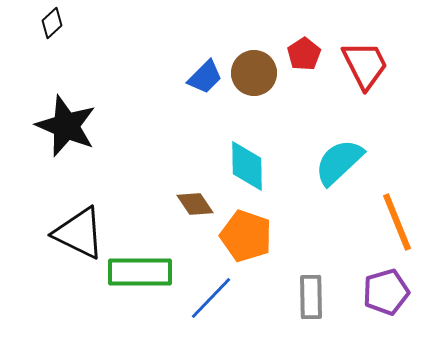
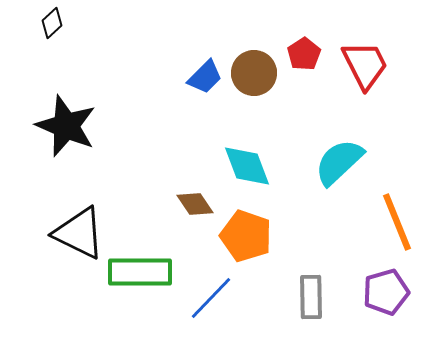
cyan diamond: rotated 20 degrees counterclockwise
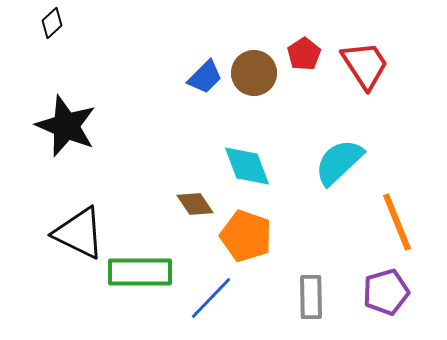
red trapezoid: rotated 6 degrees counterclockwise
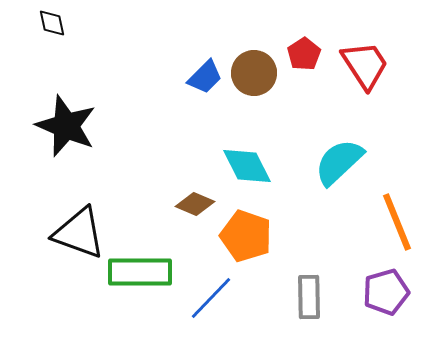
black diamond: rotated 60 degrees counterclockwise
cyan diamond: rotated 6 degrees counterclockwise
brown diamond: rotated 33 degrees counterclockwise
black triangle: rotated 6 degrees counterclockwise
gray rectangle: moved 2 px left
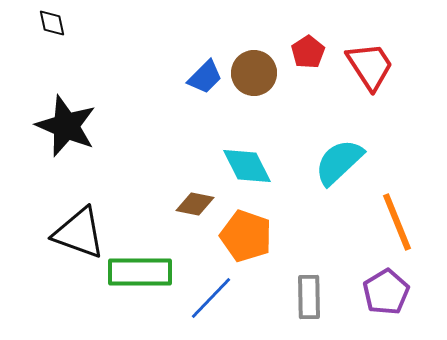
red pentagon: moved 4 px right, 2 px up
red trapezoid: moved 5 px right, 1 px down
brown diamond: rotated 12 degrees counterclockwise
purple pentagon: rotated 15 degrees counterclockwise
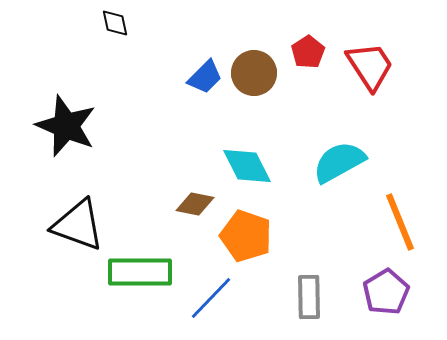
black diamond: moved 63 px right
cyan semicircle: rotated 14 degrees clockwise
orange line: moved 3 px right
black triangle: moved 1 px left, 8 px up
